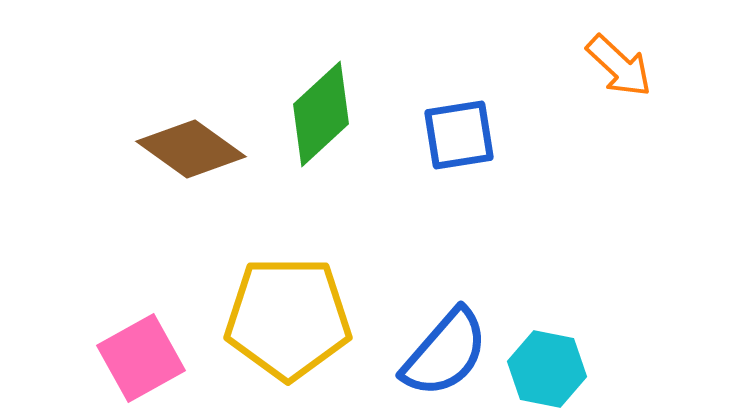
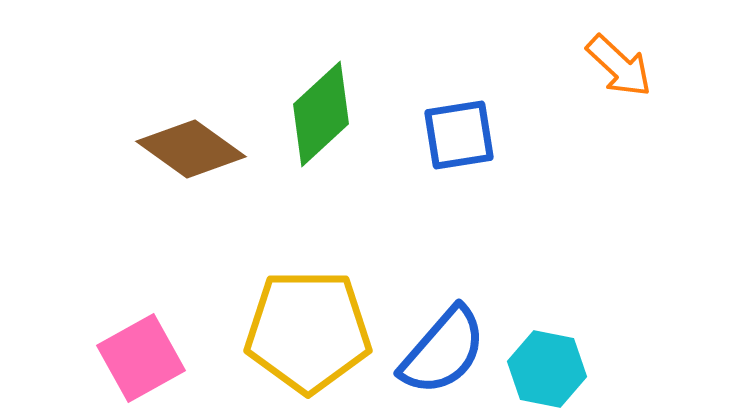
yellow pentagon: moved 20 px right, 13 px down
blue semicircle: moved 2 px left, 2 px up
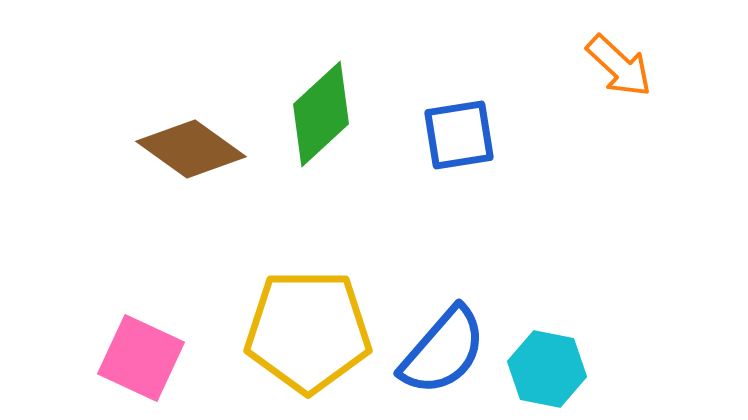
pink square: rotated 36 degrees counterclockwise
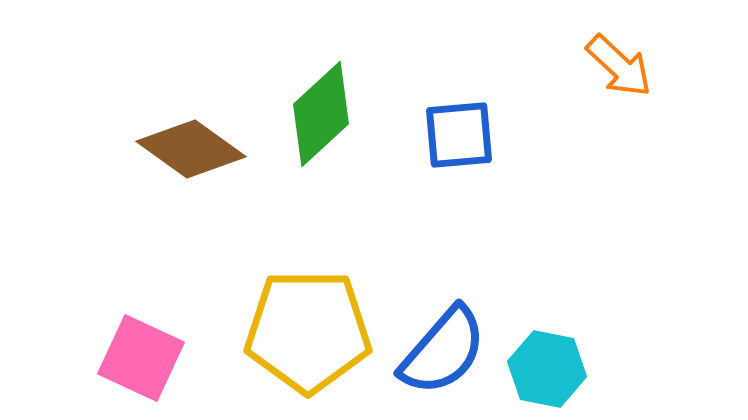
blue square: rotated 4 degrees clockwise
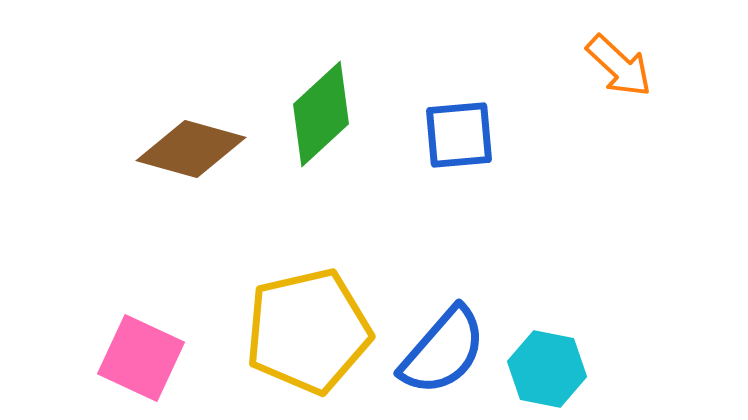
brown diamond: rotated 20 degrees counterclockwise
yellow pentagon: rotated 13 degrees counterclockwise
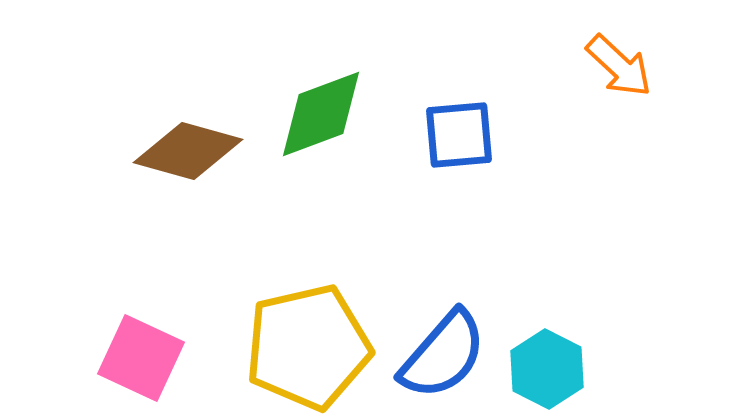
green diamond: rotated 22 degrees clockwise
brown diamond: moved 3 px left, 2 px down
yellow pentagon: moved 16 px down
blue semicircle: moved 4 px down
cyan hexagon: rotated 16 degrees clockwise
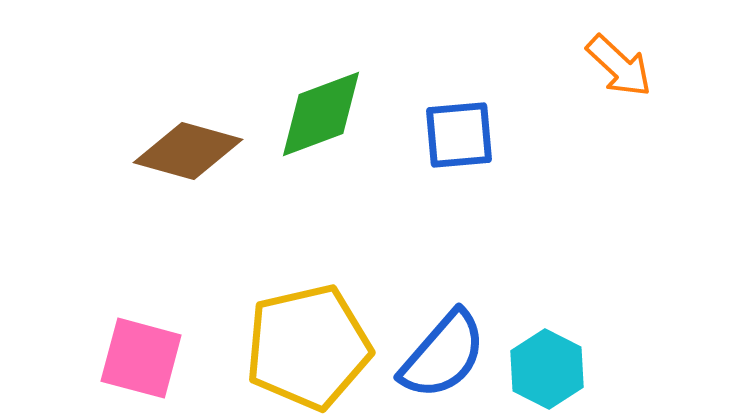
pink square: rotated 10 degrees counterclockwise
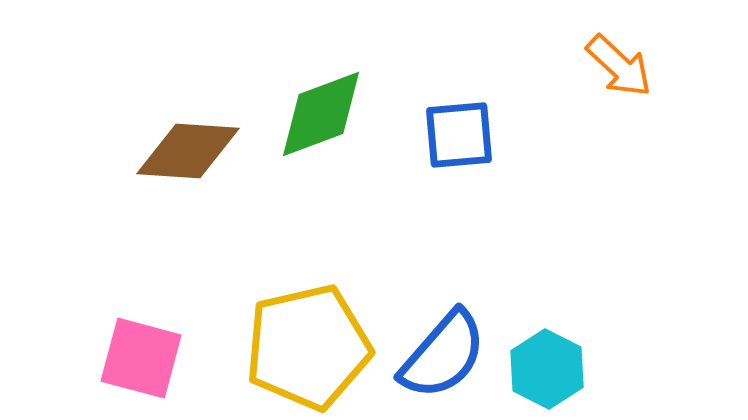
brown diamond: rotated 12 degrees counterclockwise
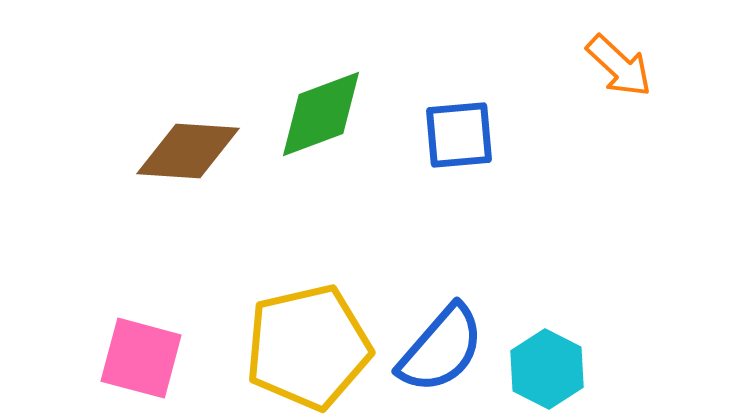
blue semicircle: moved 2 px left, 6 px up
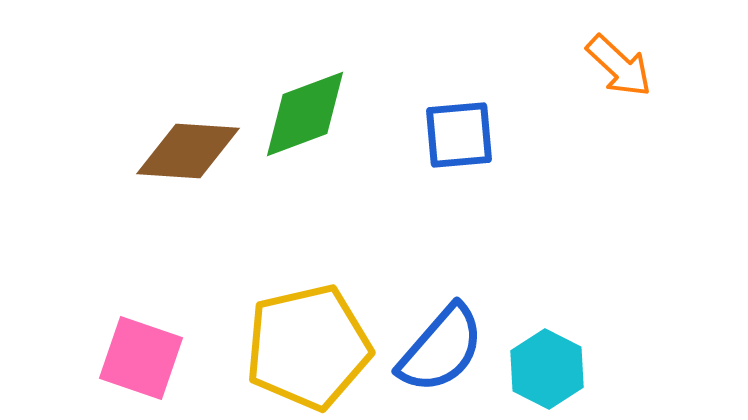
green diamond: moved 16 px left
pink square: rotated 4 degrees clockwise
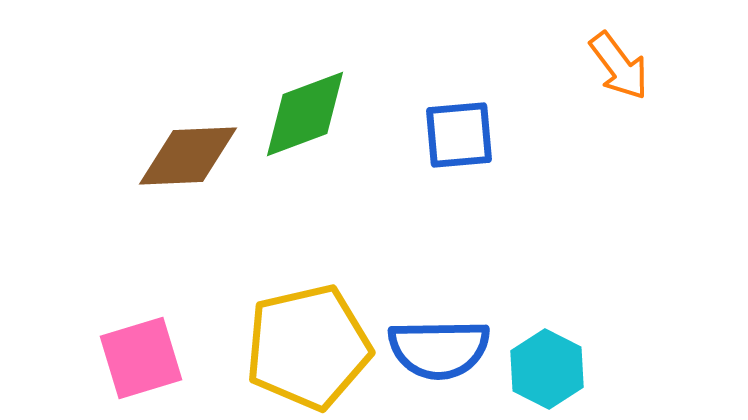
orange arrow: rotated 10 degrees clockwise
brown diamond: moved 5 px down; rotated 6 degrees counterclockwise
blue semicircle: moved 2 px left; rotated 48 degrees clockwise
pink square: rotated 36 degrees counterclockwise
